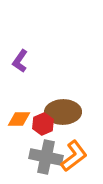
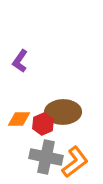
orange L-shape: moved 1 px right, 6 px down
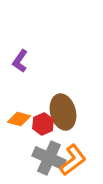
brown ellipse: rotated 76 degrees clockwise
orange diamond: rotated 15 degrees clockwise
gray cross: moved 3 px right, 1 px down; rotated 12 degrees clockwise
orange L-shape: moved 2 px left, 2 px up
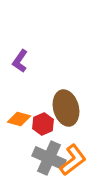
brown ellipse: moved 3 px right, 4 px up
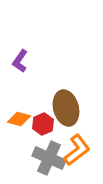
orange L-shape: moved 4 px right, 10 px up
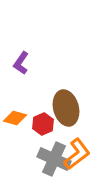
purple L-shape: moved 1 px right, 2 px down
orange diamond: moved 4 px left, 1 px up
orange L-shape: moved 4 px down
gray cross: moved 5 px right, 1 px down
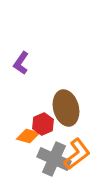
orange diamond: moved 13 px right, 18 px down
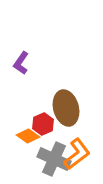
orange diamond: rotated 20 degrees clockwise
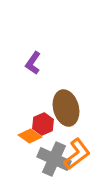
purple L-shape: moved 12 px right
orange diamond: moved 2 px right
